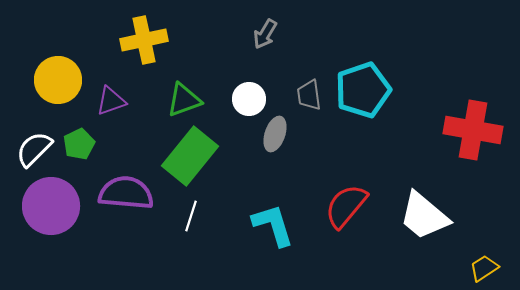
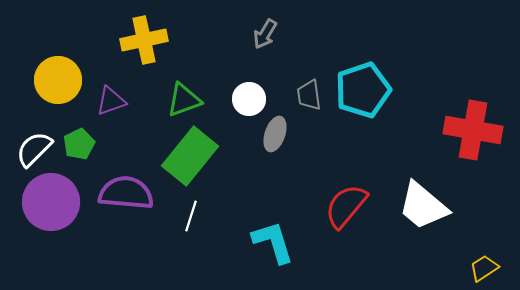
purple circle: moved 4 px up
white trapezoid: moved 1 px left, 10 px up
cyan L-shape: moved 17 px down
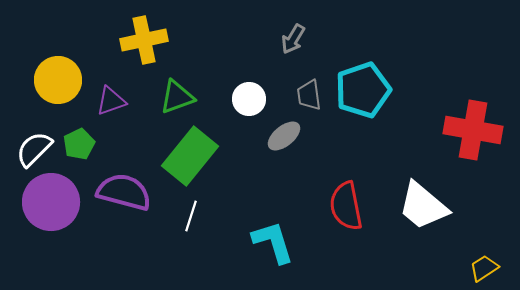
gray arrow: moved 28 px right, 5 px down
green triangle: moved 7 px left, 3 px up
gray ellipse: moved 9 px right, 2 px down; rotated 32 degrees clockwise
purple semicircle: moved 2 px left, 1 px up; rotated 10 degrees clockwise
red semicircle: rotated 51 degrees counterclockwise
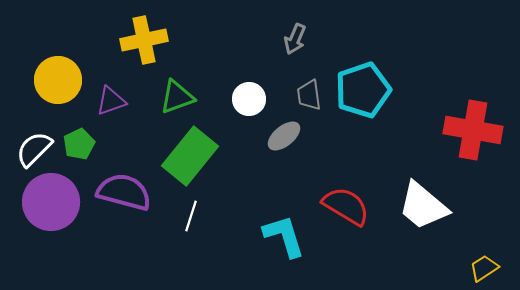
gray arrow: moved 2 px right; rotated 8 degrees counterclockwise
red semicircle: rotated 132 degrees clockwise
cyan L-shape: moved 11 px right, 6 px up
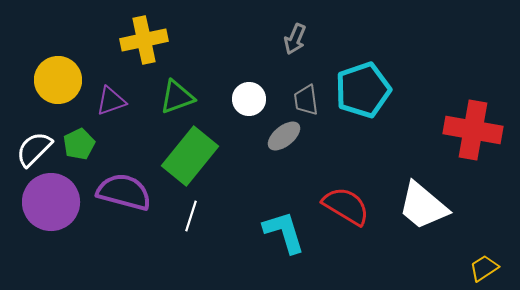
gray trapezoid: moved 3 px left, 5 px down
cyan L-shape: moved 4 px up
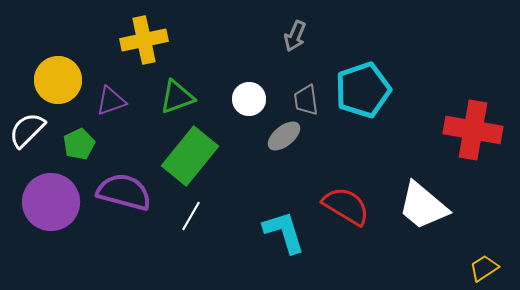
gray arrow: moved 3 px up
white semicircle: moved 7 px left, 19 px up
white line: rotated 12 degrees clockwise
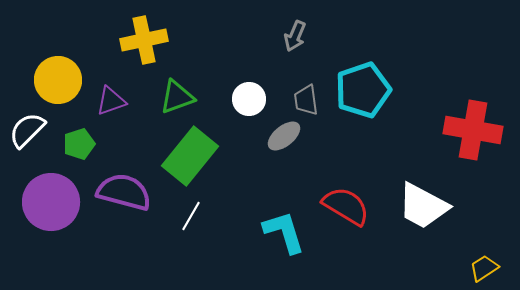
green pentagon: rotated 8 degrees clockwise
white trapezoid: rotated 12 degrees counterclockwise
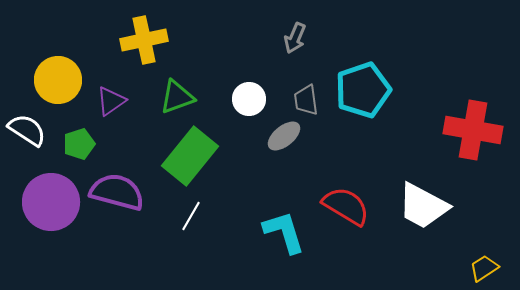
gray arrow: moved 2 px down
purple triangle: rotated 16 degrees counterclockwise
white semicircle: rotated 78 degrees clockwise
purple semicircle: moved 7 px left
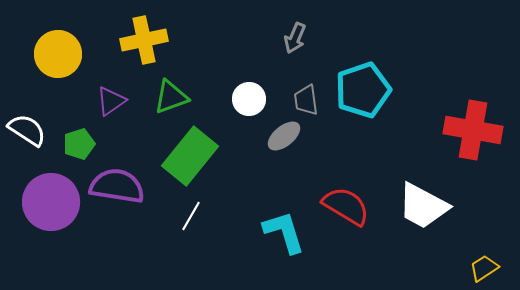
yellow circle: moved 26 px up
green triangle: moved 6 px left
purple semicircle: moved 6 px up; rotated 6 degrees counterclockwise
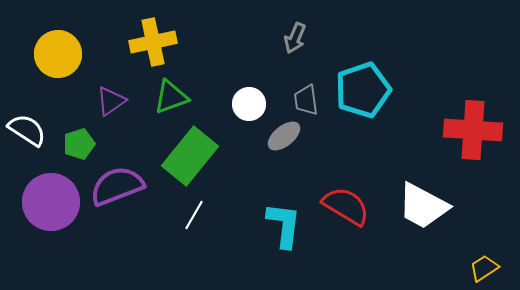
yellow cross: moved 9 px right, 2 px down
white circle: moved 5 px down
red cross: rotated 6 degrees counterclockwise
purple semicircle: rotated 30 degrees counterclockwise
white line: moved 3 px right, 1 px up
cyan L-shape: moved 7 px up; rotated 24 degrees clockwise
